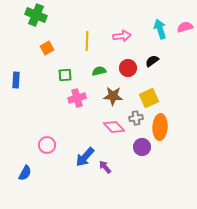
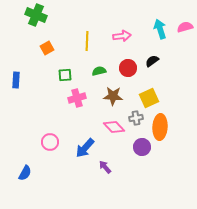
pink circle: moved 3 px right, 3 px up
blue arrow: moved 9 px up
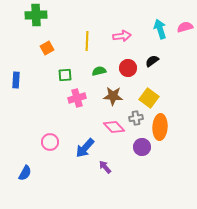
green cross: rotated 25 degrees counterclockwise
yellow square: rotated 30 degrees counterclockwise
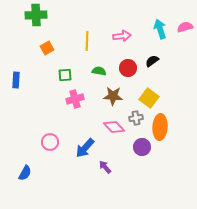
green semicircle: rotated 24 degrees clockwise
pink cross: moved 2 px left, 1 px down
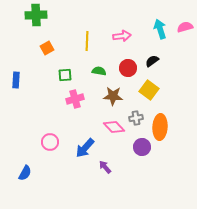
yellow square: moved 8 px up
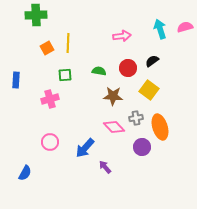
yellow line: moved 19 px left, 2 px down
pink cross: moved 25 px left
orange ellipse: rotated 20 degrees counterclockwise
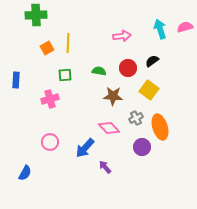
gray cross: rotated 16 degrees counterclockwise
pink diamond: moved 5 px left, 1 px down
